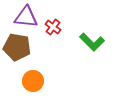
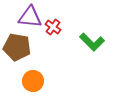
purple triangle: moved 4 px right
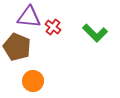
purple triangle: moved 1 px left
green L-shape: moved 3 px right, 9 px up
brown pentagon: rotated 12 degrees clockwise
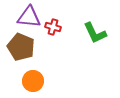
red cross: rotated 21 degrees counterclockwise
green L-shape: rotated 20 degrees clockwise
brown pentagon: moved 4 px right
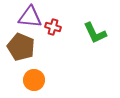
purple triangle: moved 1 px right
orange circle: moved 1 px right, 1 px up
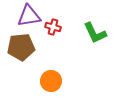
purple triangle: moved 1 px left, 1 px up; rotated 15 degrees counterclockwise
brown pentagon: rotated 28 degrees counterclockwise
orange circle: moved 17 px right, 1 px down
